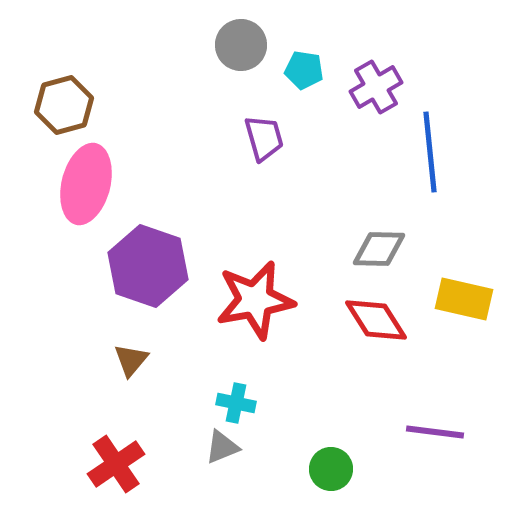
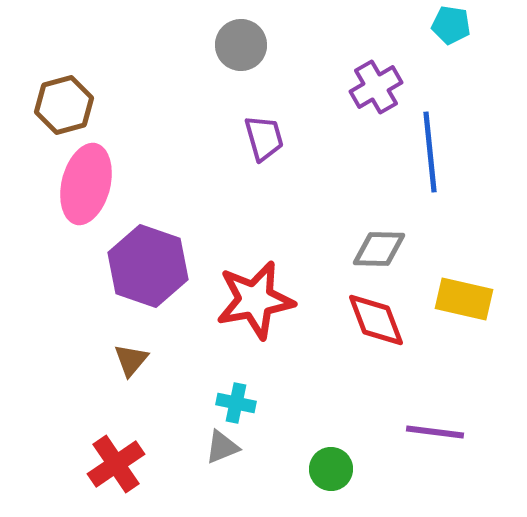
cyan pentagon: moved 147 px right, 45 px up
red diamond: rotated 12 degrees clockwise
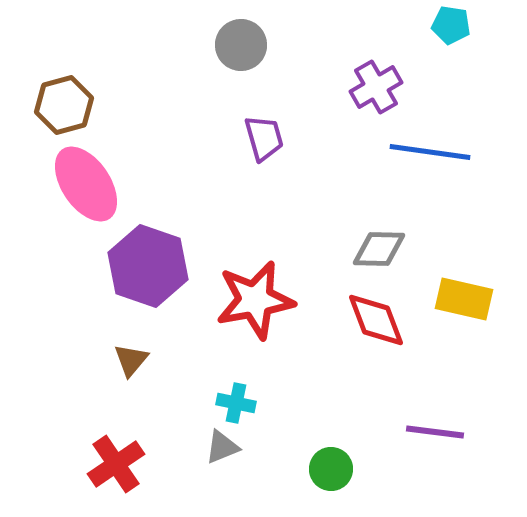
blue line: rotated 76 degrees counterclockwise
pink ellipse: rotated 48 degrees counterclockwise
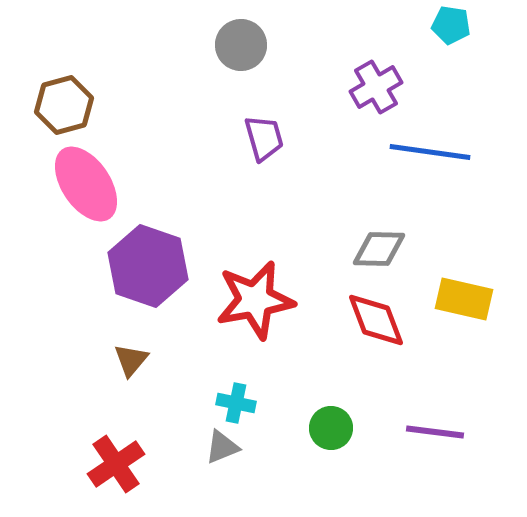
green circle: moved 41 px up
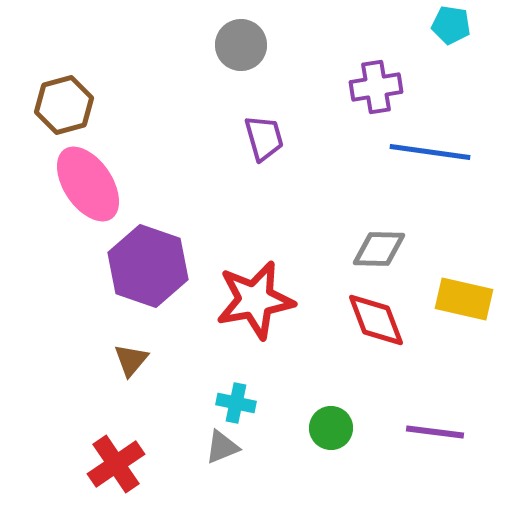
purple cross: rotated 21 degrees clockwise
pink ellipse: moved 2 px right
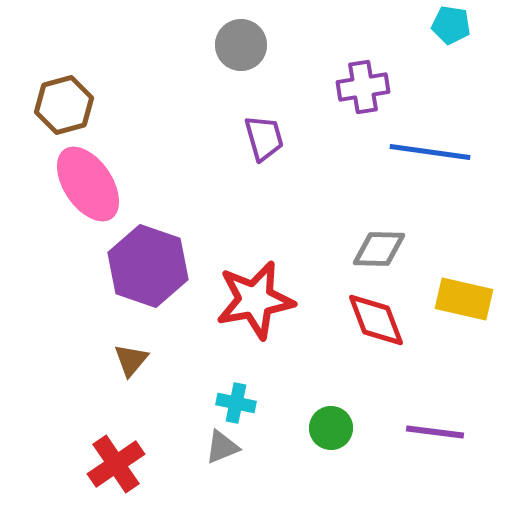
purple cross: moved 13 px left
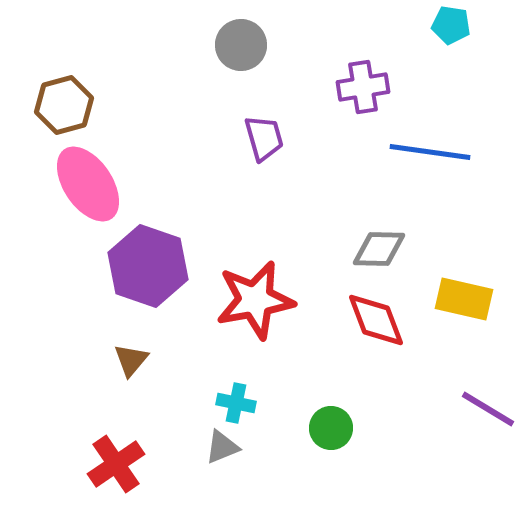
purple line: moved 53 px right, 23 px up; rotated 24 degrees clockwise
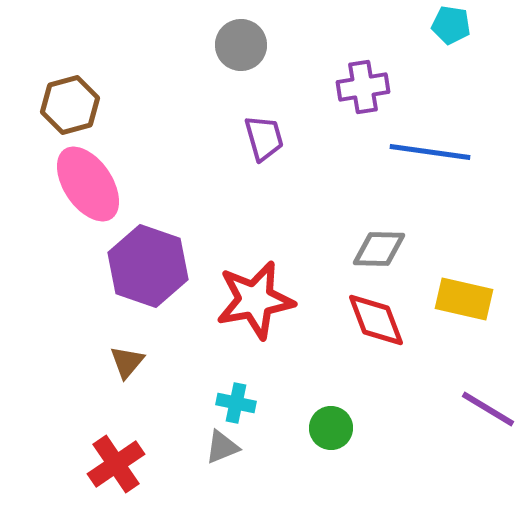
brown hexagon: moved 6 px right
brown triangle: moved 4 px left, 2 px down
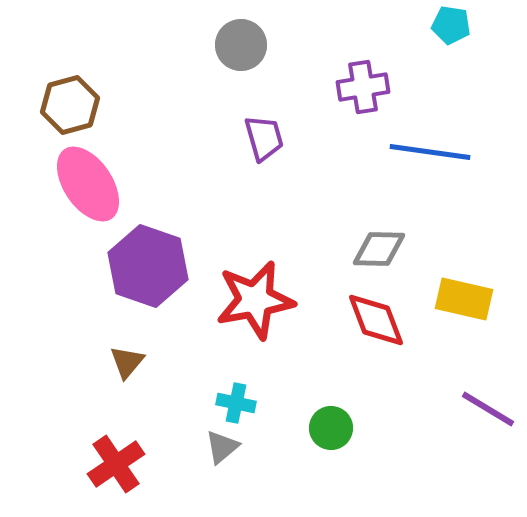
gray triangle: rotated 18 degrees counterclockwise
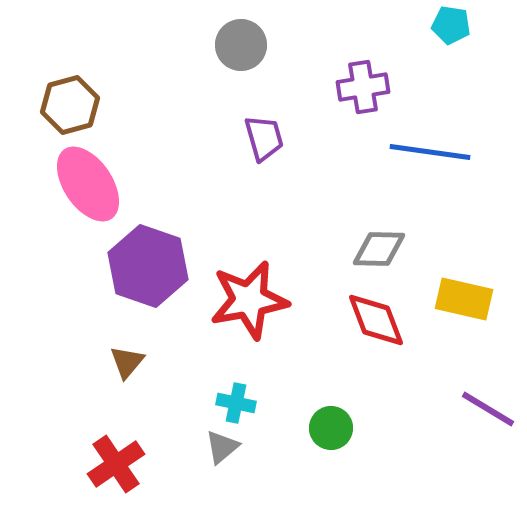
red star: moved 6 px left
